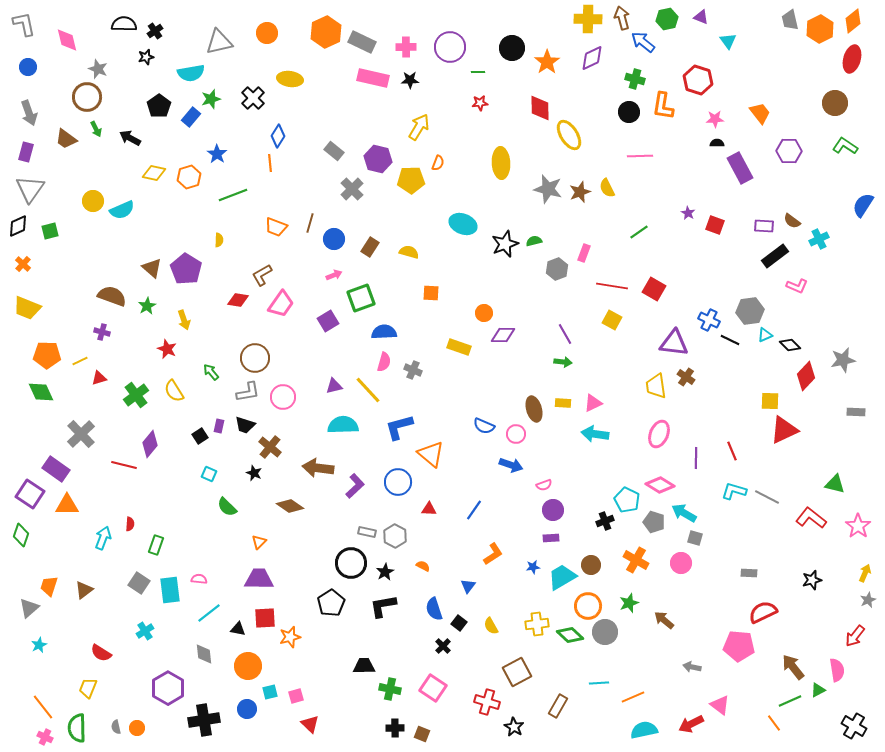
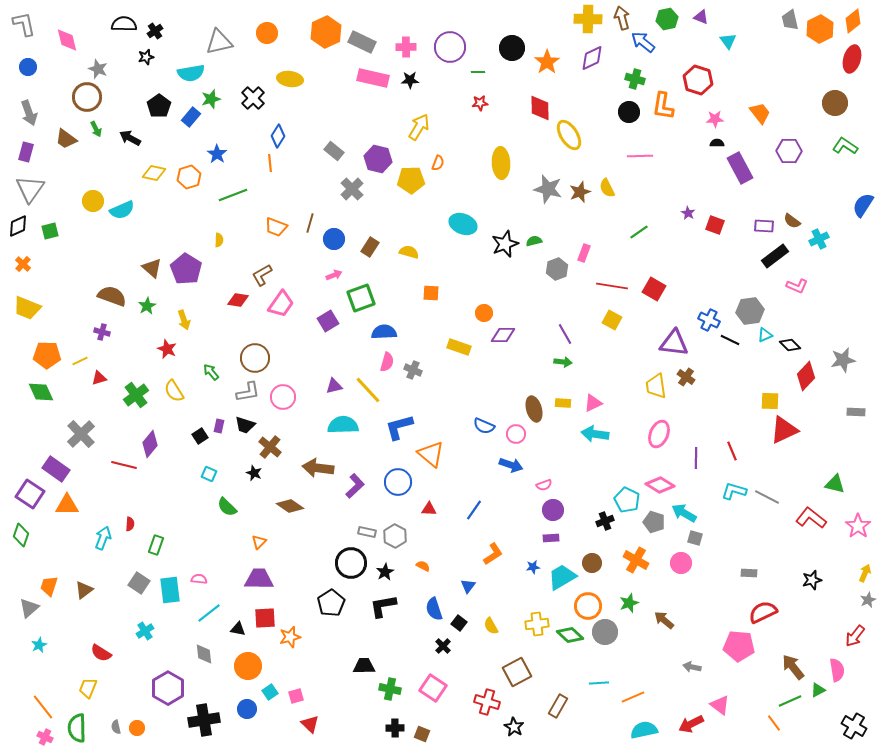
pink semicircle at (384, 362): moved 3 px right
brown circle at (591, 565): moved 1 px right, 2 px up
cyan square at (270, 692): rotated 21 degrees counterclockwise
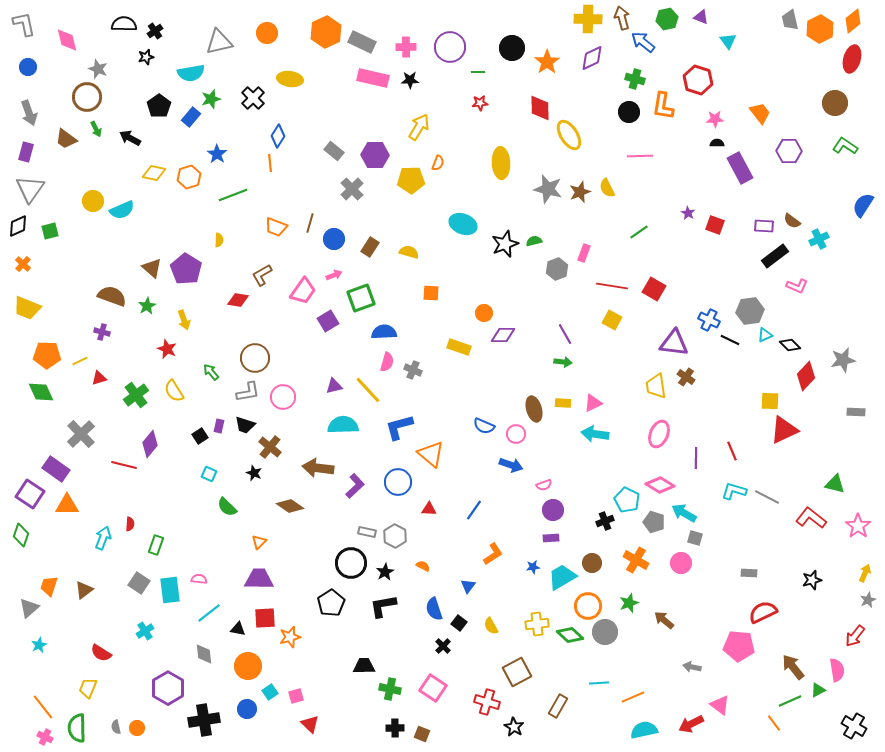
purple hexagon at (378, 159): moved 3 px left, 4 px up; rotated 12 degrees counterclockwise
pink trapezoid at (281, 304): moved 22 px right, 13 px up
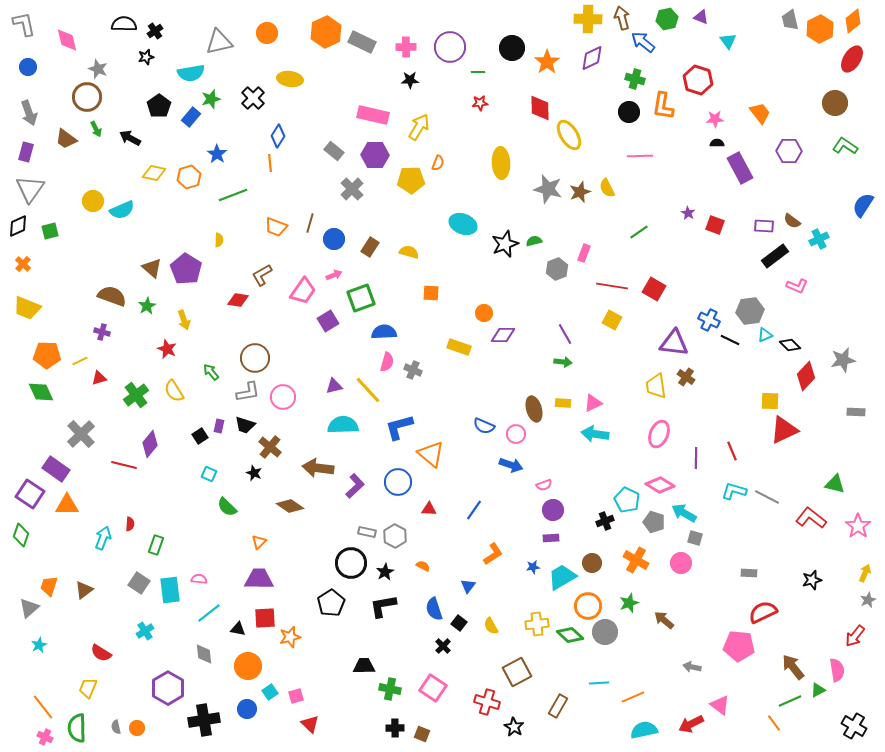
red ellipse at (852, 59): rotated 16 degrees clockwise
pink rectangle at (373, 78): moved 37 px down
